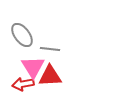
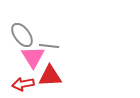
gray line: moved 1 px left, 3 px up
pink triangle: moved 10 px up
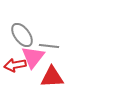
pink triangle: rotated 10 degrees clockwise
red triangle: moved 2 px right, 1 px down
red arrow: moved 8 px left, 19 px up
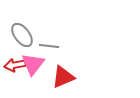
pink triangle: moved 7 px down
red triangle: moved 11 px right; rotated 20 degrees counterclockwise
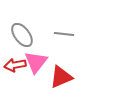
gray line: moved 15 px right, 12 px up
pink triangle: moved 3 px right, 2 px up
red triangle: moved 2 px left
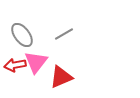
gray line: rotated 36 degrees counterclockwise
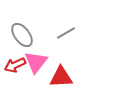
gray line: moved 2 px right, 1 px up
red arrow: rotated 15 degrees counterclockwise
red triangle: rotated 20 degrees clockwise
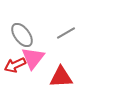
pink triangle: moved 3 px left, 4 px up
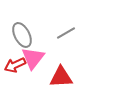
gray ellipse: rotated 10 degrees clockwise
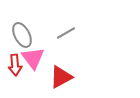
pink triangle: rotated 15 degrees counterclockwise
red arrow: rotated 70 degrees counterclockwise
red triangle: rotated 25 degrees counterclockwise
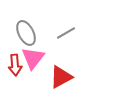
gray ellipse: moved 4 px right, 2 px up
pink triangle: rotated 15 degrees clockwise
